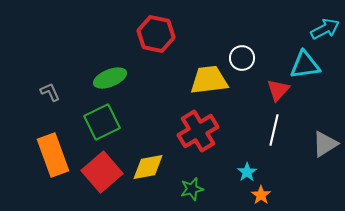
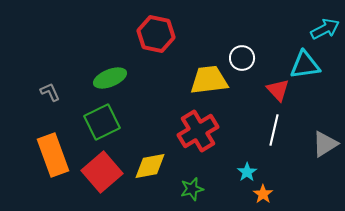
red triangle: rotated 25 degrees counterclockwise
yellow diamond: moved 2 px right, 1 px up
orange star: moved 2 px right, 1 px up
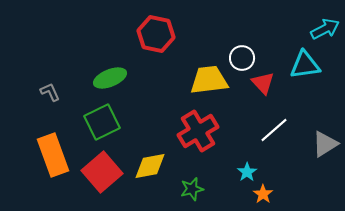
red triangle: moved 15 px left, 7 px up
white line: rotated 36 degrees clockwise
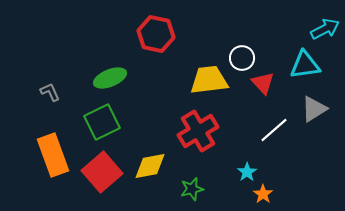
gray triangle: moved 11 px left, 35 px up
